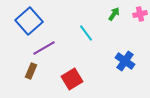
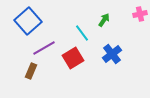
green arrow: moved 10 px left, 6 px down
blue square: moved 1 px left
cyan line: moved 4 px left
blue cross: moved 13 px left, 7 px up; rotated 18 degrees clockwise
red square: moved 1 px right, 21 px up
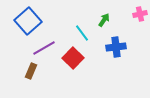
blue cross: moved 4 px right, 7 px up; rotated 30 degrees clockwise
red square: rotated 15 degrees counterclockwise
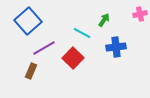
cyan line: rotated 24 degrees counterclockwise
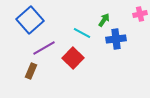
blue square: moved 2 px right, 1 px up
blue cross: moved 8 px up
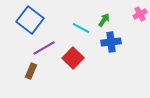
pink cross: rotated 16 degrees counterclockwise
blue square: rotated 12 degrees counterclockwise
cyan line: moved 1 px left, 5 px up
blue cross: moved 5 px left, 3 px down
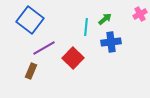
green arrow: moved 1 px right, 1 px up; rotated 16 degrees clockwise
cyan line: moved 5 px right, 1 px up; rotated 66 degrees clockwise
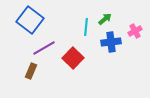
pink cross: moved 5 px left, 17 px down
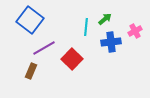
red square: moved 1 px left, 1 px down
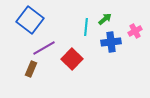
brown rectangle: moved 2 px up
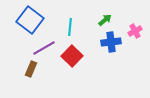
green arrow: moved 1 px down
cyan line: moved 16 px left
red square: moved 3 px up
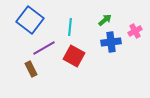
red square: moved 2 px right; rotated 15 degrees counterclockwise
brown rectangle: rotated 49 degrees counterclockwise
